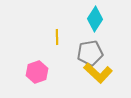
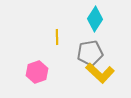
yellow L-shape: moved 2 px right
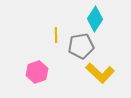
yellow line: moved 1 px left, 2 px up
gray pentagon: moved 9 px left, 7 px up
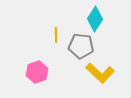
gray pentagon: rotated 15 degrees clockwise
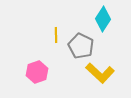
cyan diamond: moved 8 px right
gray pentagon: rotated 20 degrees clockwise
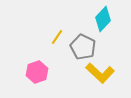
cyan diamond: rotated 10 degrees clockwise
yellow line: moved 1 px right, 2 px down; rotated 35 degrees clockwise
gray pentagon: moved 2 px right, 1 px down
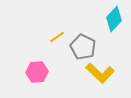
cyan diamond: moved 11 px right
yellow line: rotated 21 degrees clockwise
pink hexagon: rotated 15 degrees clockwise
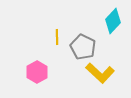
cyan diamond: moved 1 px left, 2 px down
yellow line: rotated 56 degrees counterclockwise
pink hexagon: rotated 25 degrees counterclockwise
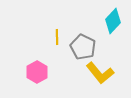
yellow L-shape: rotated 8 degrees clockwise
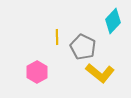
yellow L-shape: rotated 12 degrees counterclockwise
